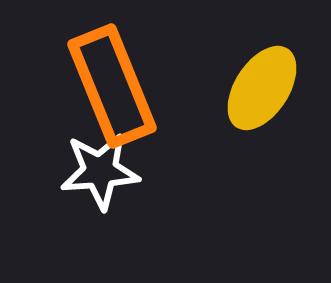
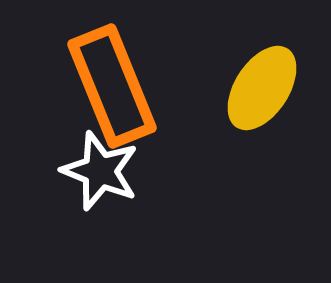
white star: rotated 26 degrees clockwise
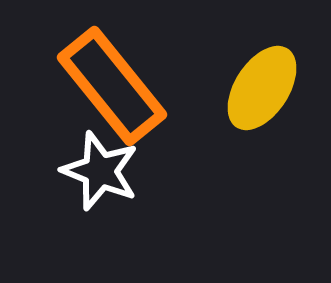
orange rectangle: rotated 17 degrees counterclockwise
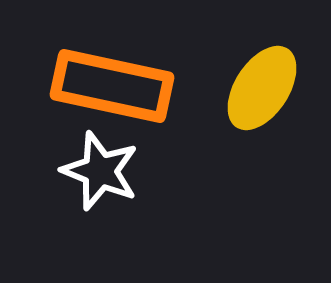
orange rectangle: rotated 39 degrees counterclockwise
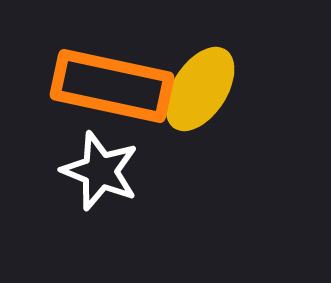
yellow ellipse: moved 62 px left, 1 px down
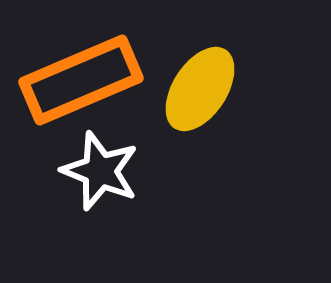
orange rectangle: moved 31 px left, 6 px up; rotated 35 degrees counterclockwise
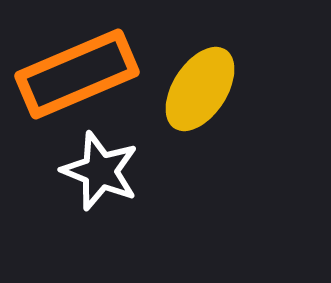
orange rectangle: moved 4 px left, 6 px up
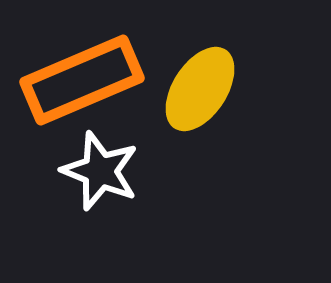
orange rectangle: moved 5 px right, 6 px down
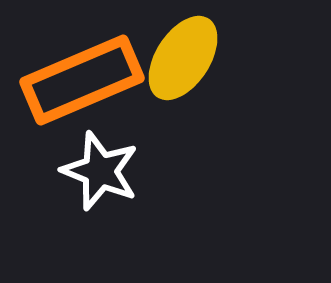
yellow ellipse: moved 17 px left, 31 px up
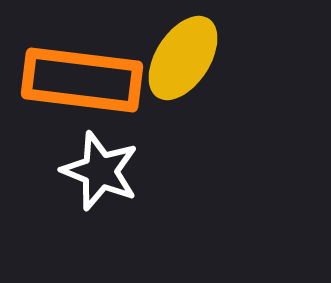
orange rectangle: rotated 30 degrees clockwise
